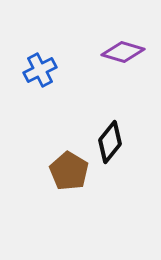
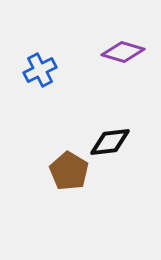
black diamond: rotated 45 degrees clockwise
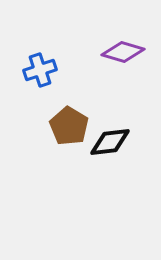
blue cross: rotated 8 degrees clockwise
brown pentagon: moved 45 px up
